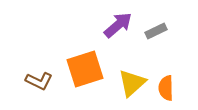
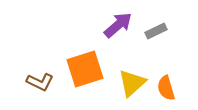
brown L-shape: moved 1 px right, 1 px down
orange semicircle: rotated 15 degrees counterclockwise
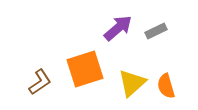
purple arrow: moved 3 px down
brown L-shape: rotated 60 degrees counterclockwise
orange semicircle: moved 2 px up
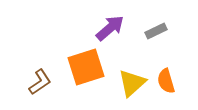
purple arrow: moved 8 px left
orange square: moved 1 px right, 2 px up
orange semicircle: moved 5 px up
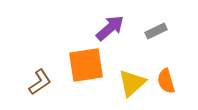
orange square: moved 2 px up; rotated 9 degrees clockwise
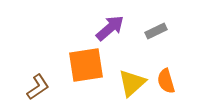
brown L-shape: moved 2 px left, 5 px down
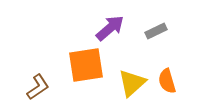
orange semicircle: moved 1 px right
